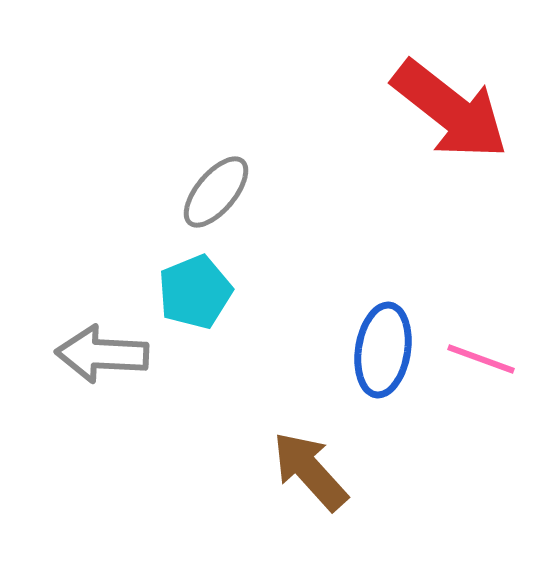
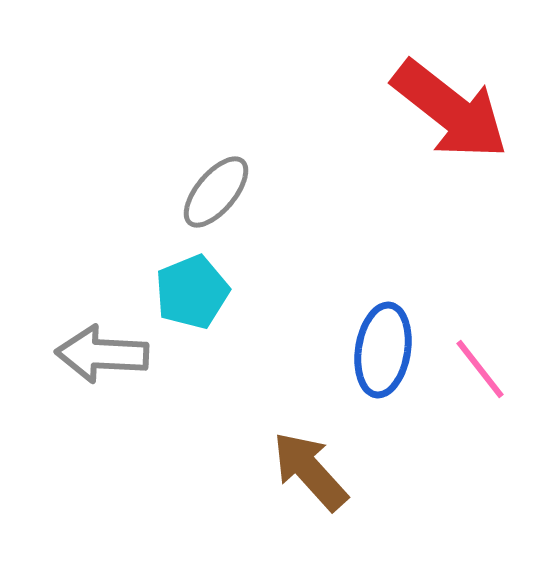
cyan pentagon: moved 3 px left
pink line: moved 1 px left, 10 px down; rotated 32 degrees clockwise
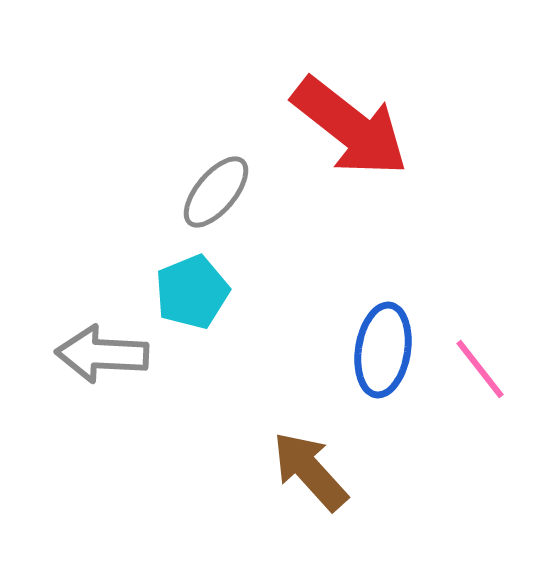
red arrow: moved 100 px left, 17 px down
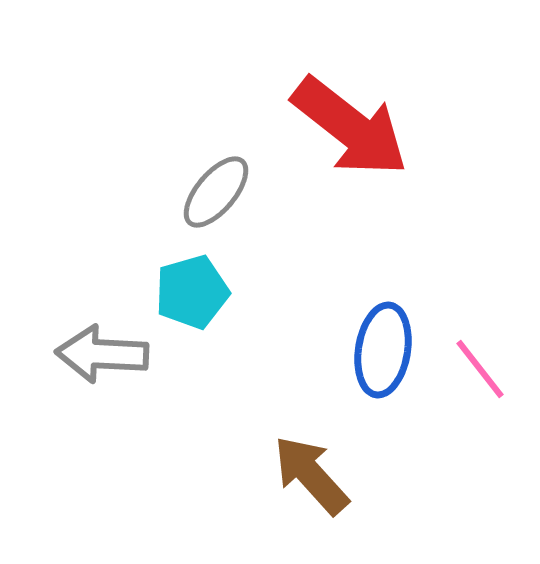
cyan pentagon: rotated 6 degrees clockwise
brown arrow: moved 1 px right, 4 px down
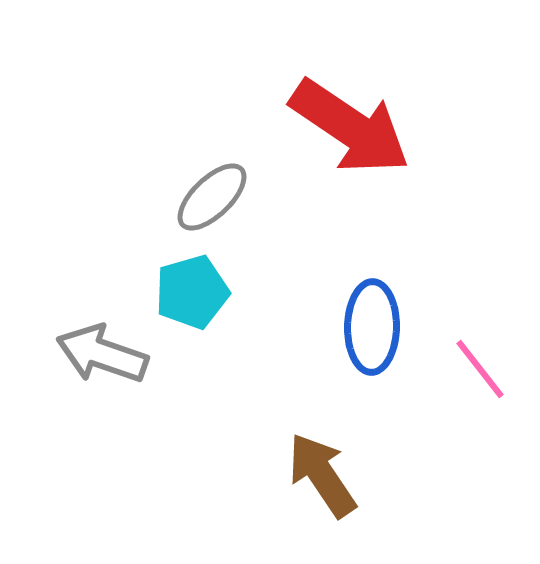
red arrow: rotated 4 degrees counterclockwise
gray ellipse: moved 4 px left, 5 px down; rotated 6 degrees clockwise
blue ellipse: moved 11 px left, 23 px up; rotated 8 degrees counterclockwise
gray arrow: rotated 16 degrees clockwise
brown arrow: moved 11 px right; rotated 8 degrees clockwise
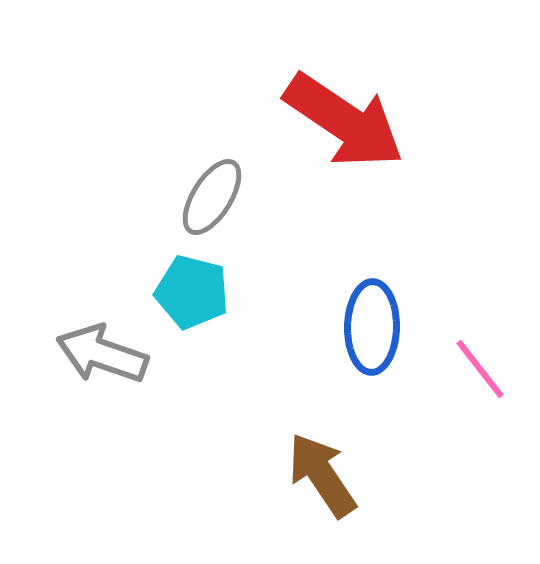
red arrow: moved 6 px left, 6 px up
gray ellipse: rotated 14 degrees counterclockwise
cyan pentagon: rotated 30 degrees clockwise
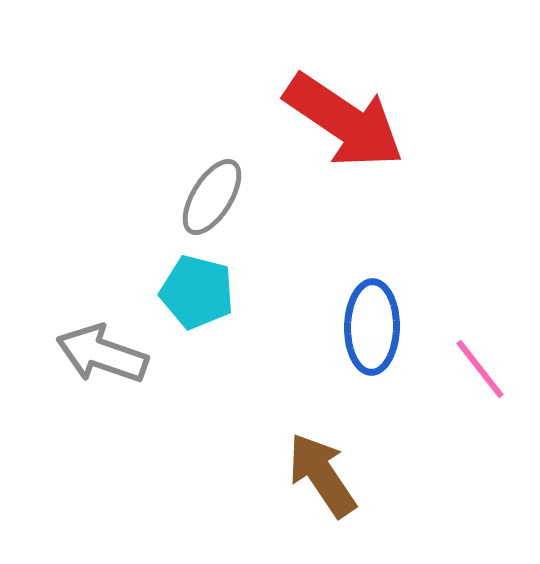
cyan pentagon: moved 5 px right
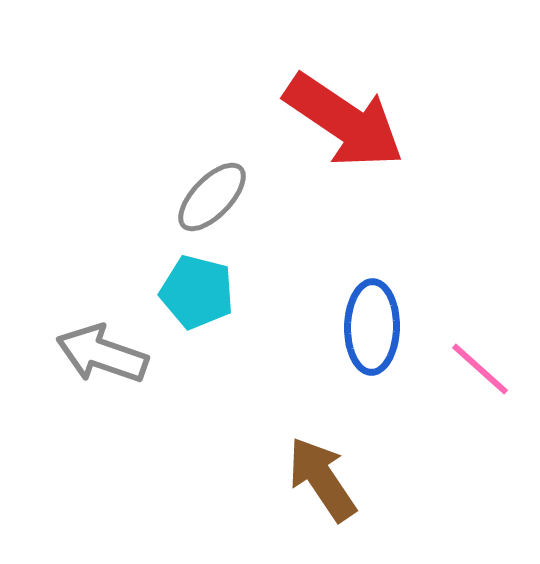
gray ellipse: rotated 12 degrees clockwise
pink line: rotated 10 degrees counterclockwise
brown arrow: moved 4 px down
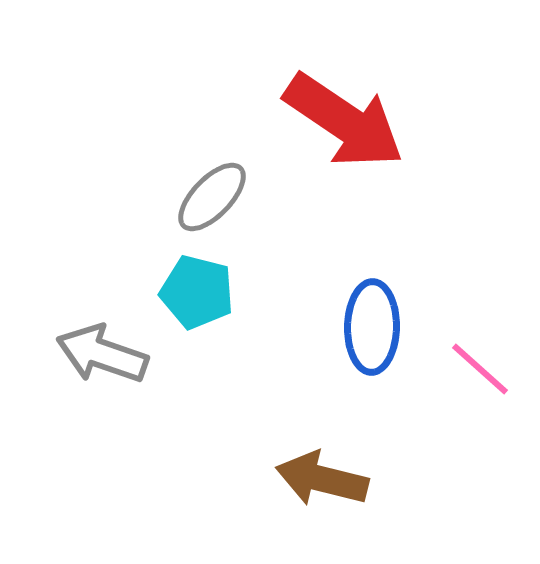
brown arrow: rotated 42 degrees counterclockwise
